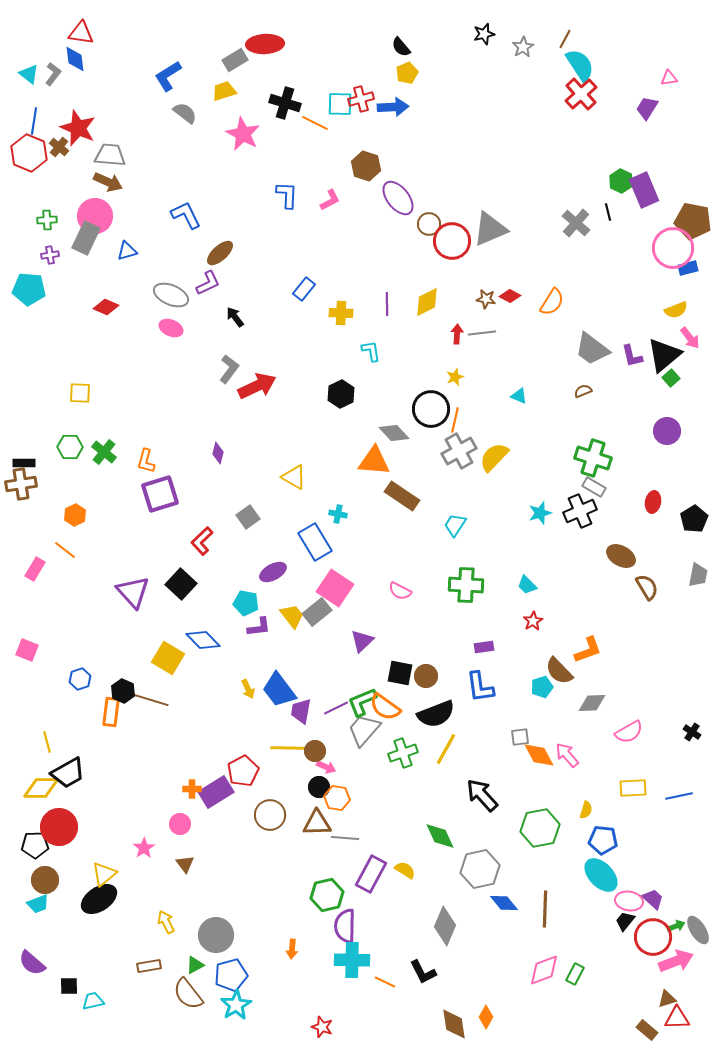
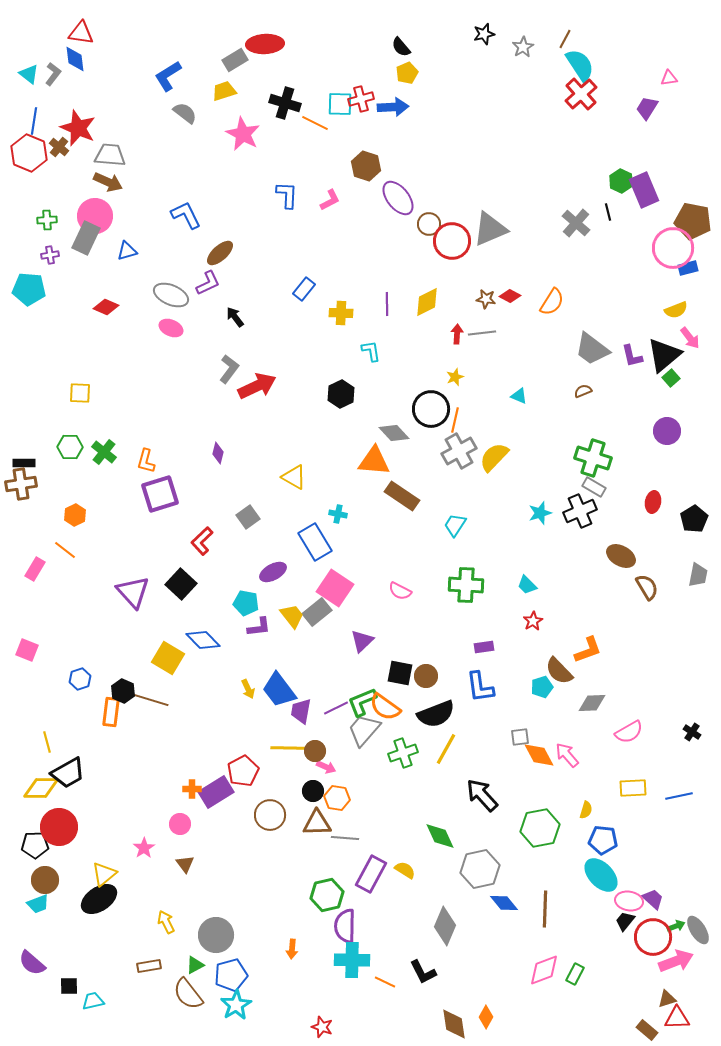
black circle at (319, 787): moved 6 px left, 4 px down
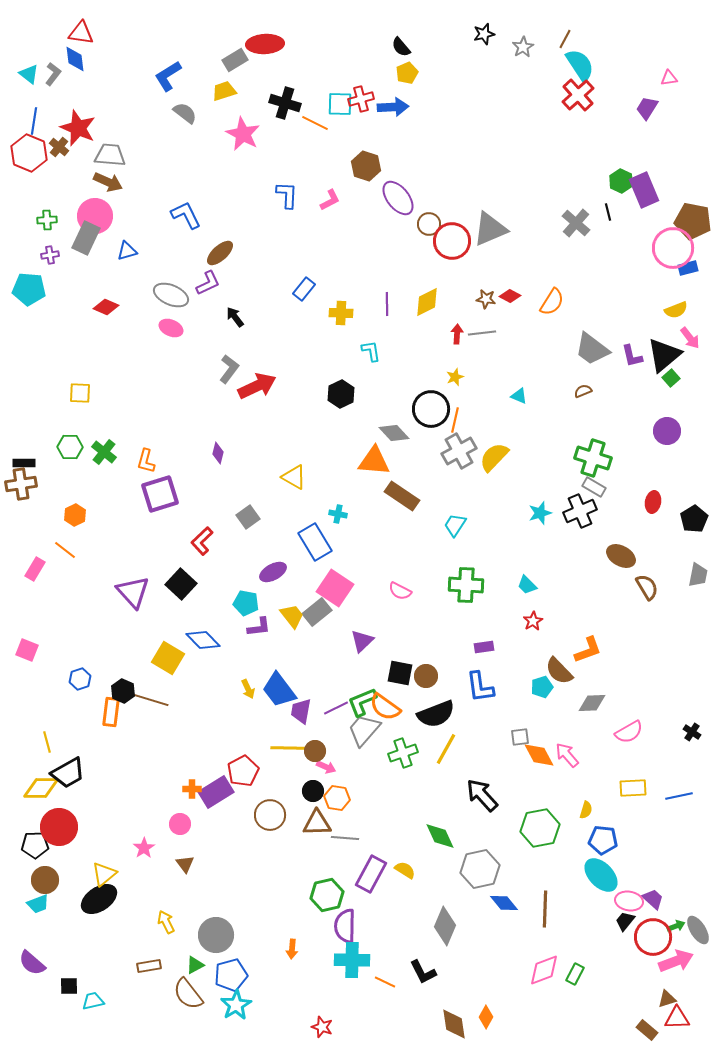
red cross at (581, 94): moved 3 px left, 1 px down
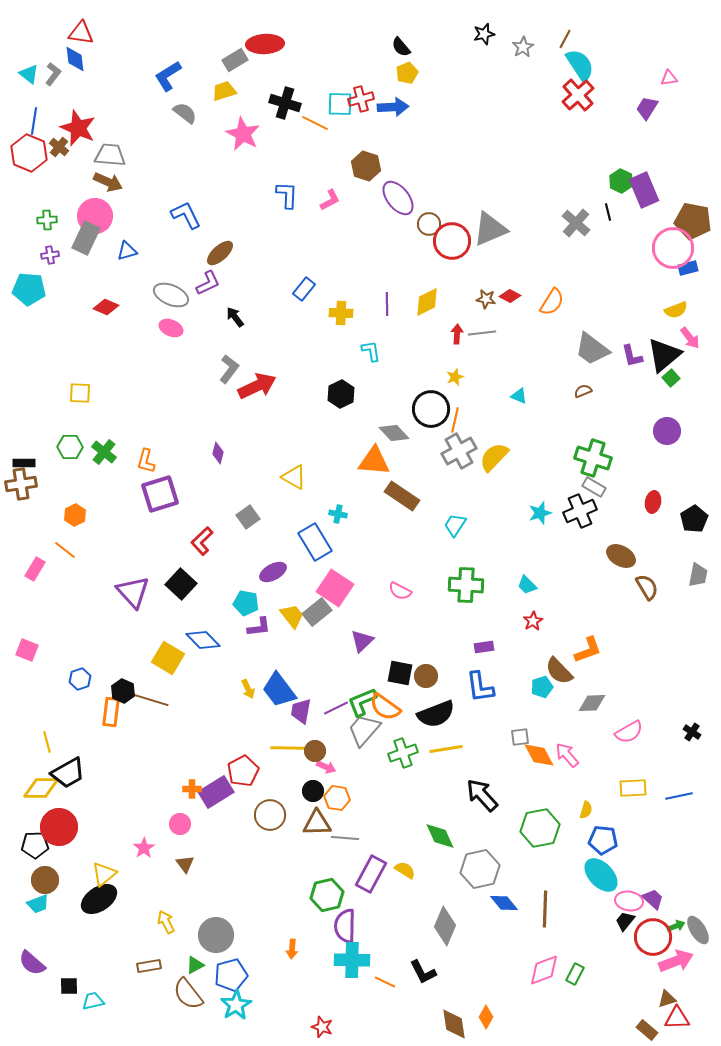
yellow line at (446, 749): rotated 52 degrees clockwise
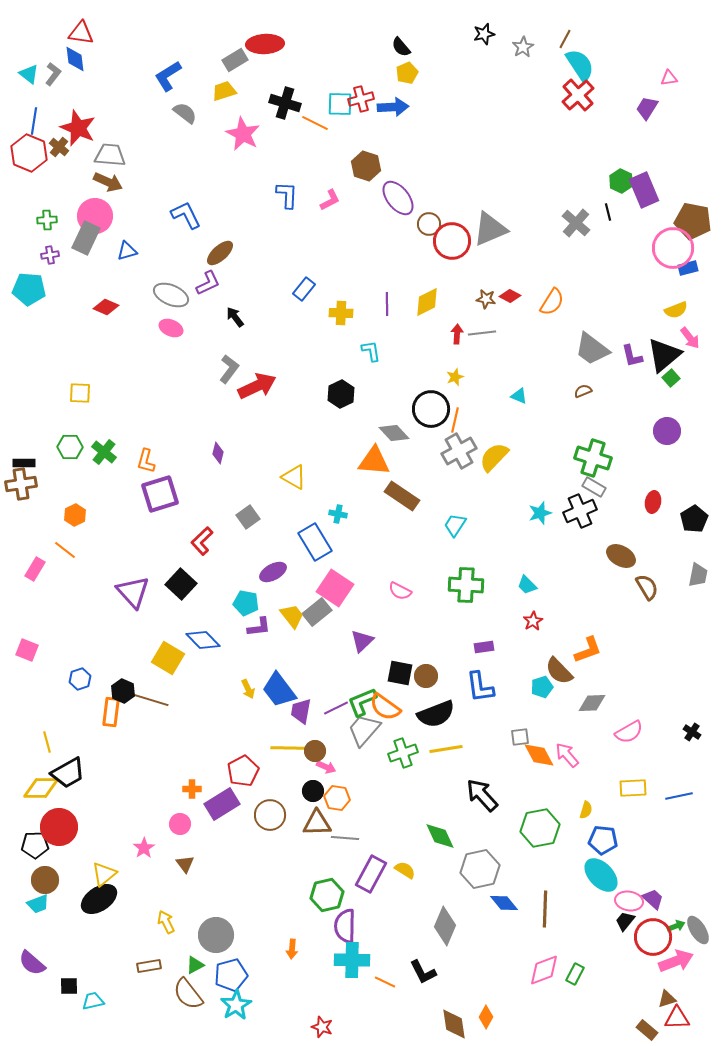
purple rectangle at (216, 792): moved 6 px right, 12 px down
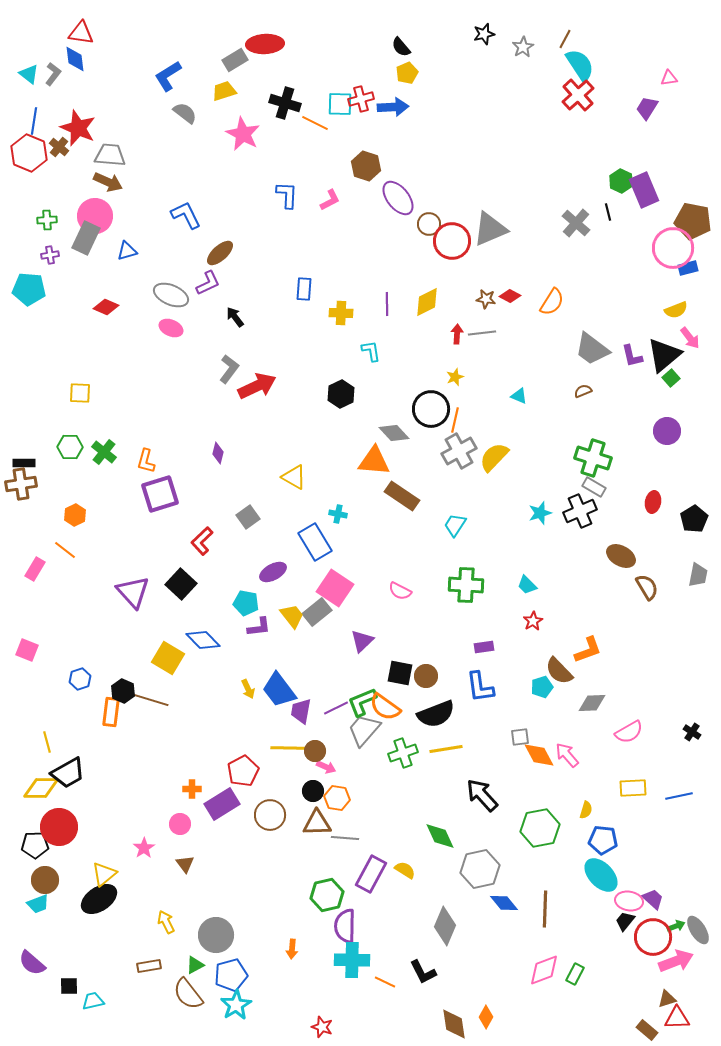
blue rectangle at (304, 289): rotated 35 degrees counterclockwise
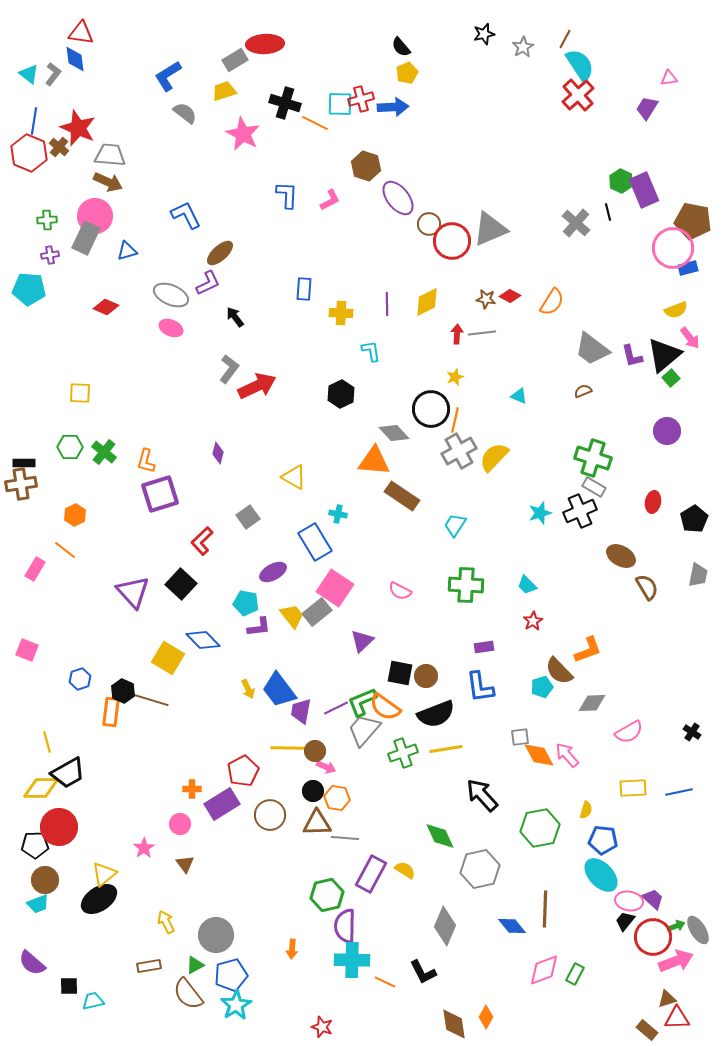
blue line at (679, 796): moved 4 px up
blue diamond at (504, 903): moved 8 px right, 23 px down
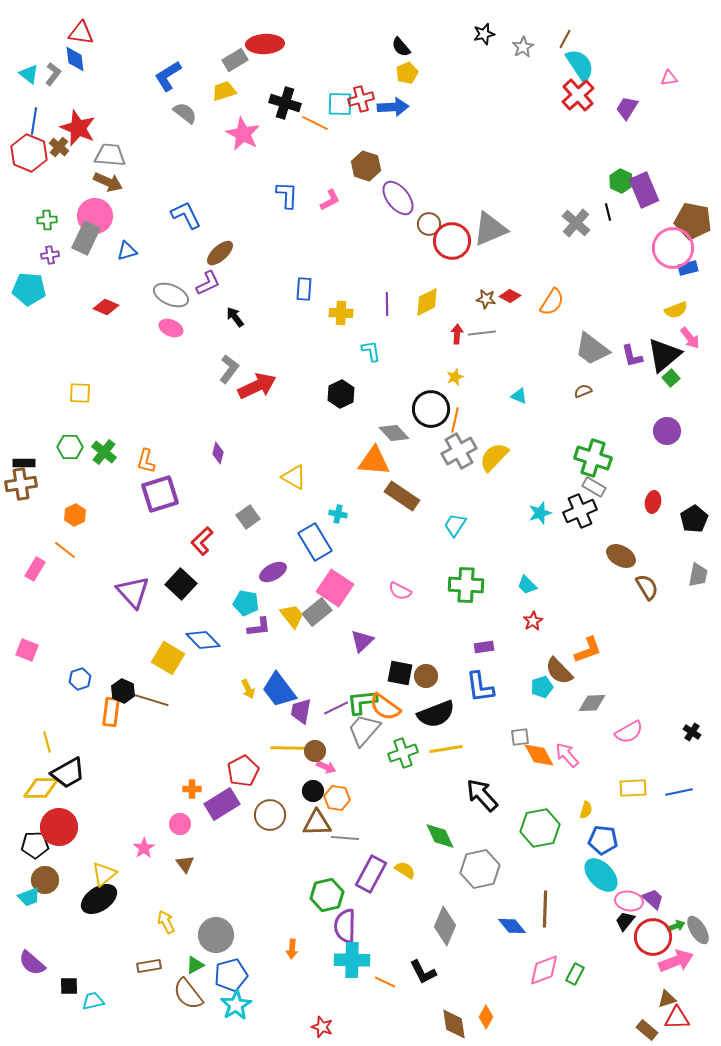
purple trapezoid at (647, 108): moved 20 px left
green L-shape at (362, 702): rotated 16 degrees clockwise
cyan trapezoid at (38, 904): moved 9 px left, 7 px up
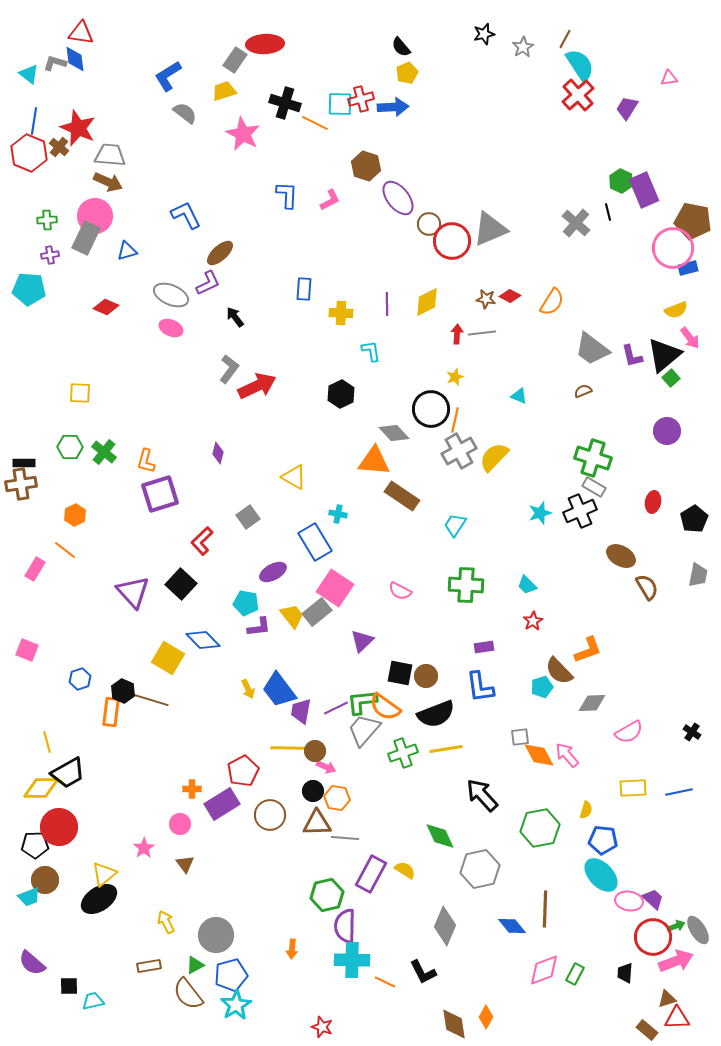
gray rectangle at (235, 60): rotated 25 degrees counterclockwise
gray L-shape at (53, 74): moved 2 px right, 11 px up; rotated 110 degrees counterclockwise
black trapezoid at (625, 921): moved 52 px down; rotated 35 degrees counterclockwise
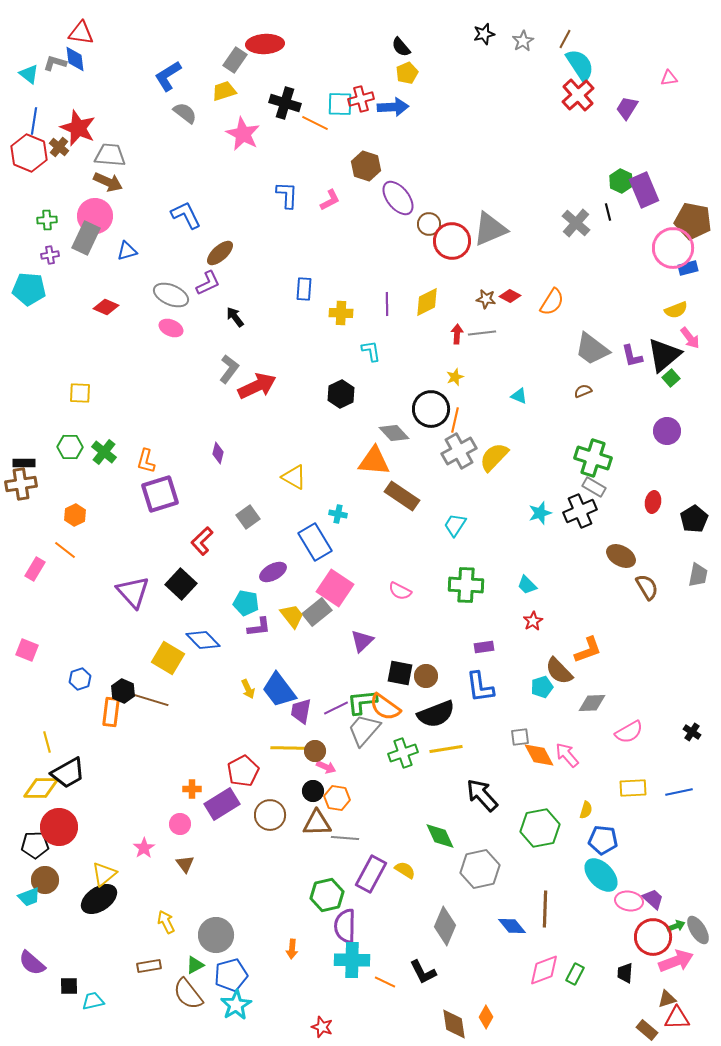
gray star at (523, 47): moved 6 px up
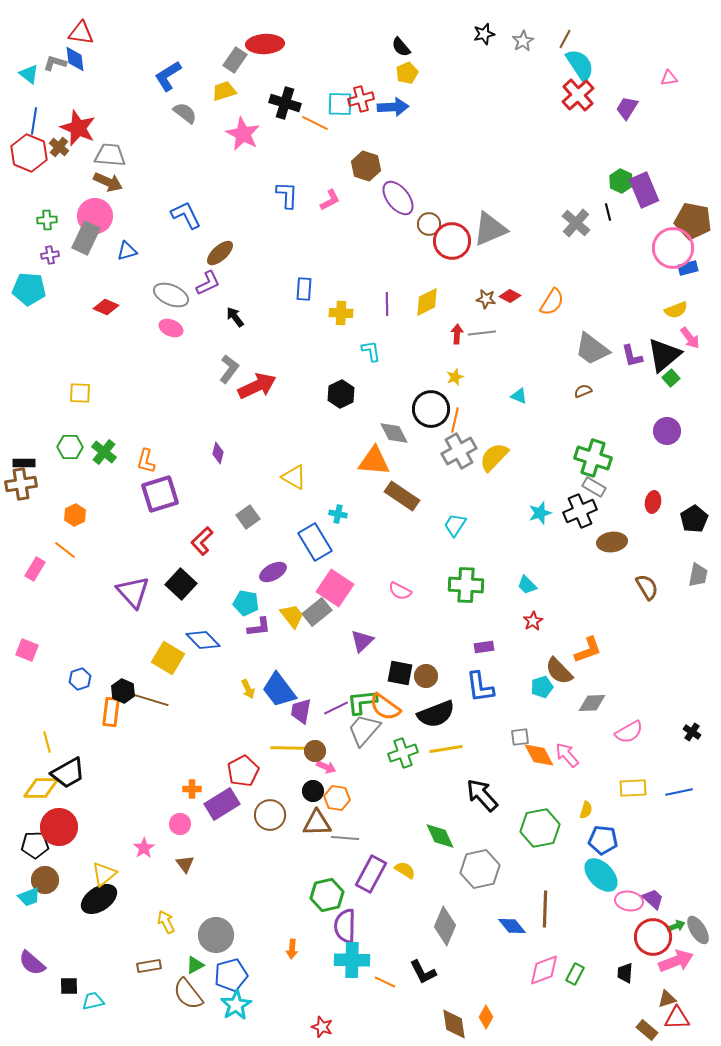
gray diamond at (394, 433): rotated 16 degrees clockwise
brown ellipse at (621, 556): moved 9 px left, 14 px up; rotated 36 degrees counterclockwise
